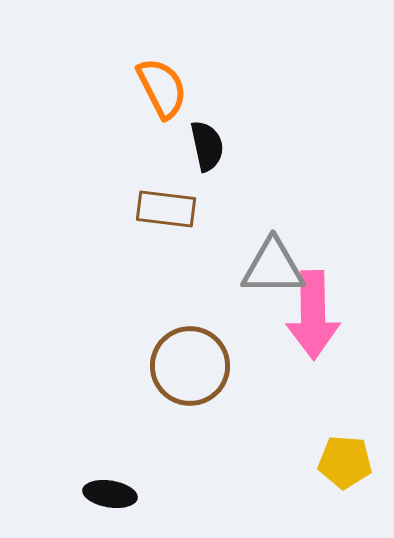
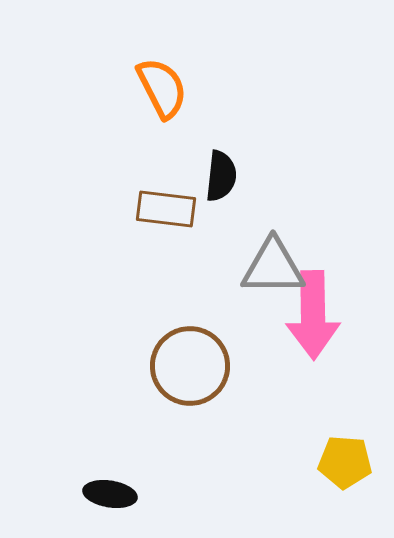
black semicircle: moved 14 px right, 30 px down; rotated 18 degrees clockwise
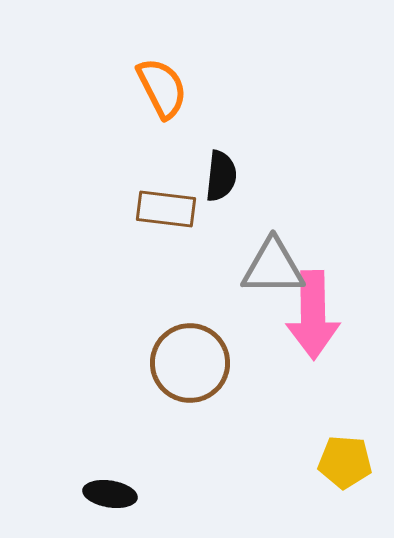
brown circle: moved 3 px up
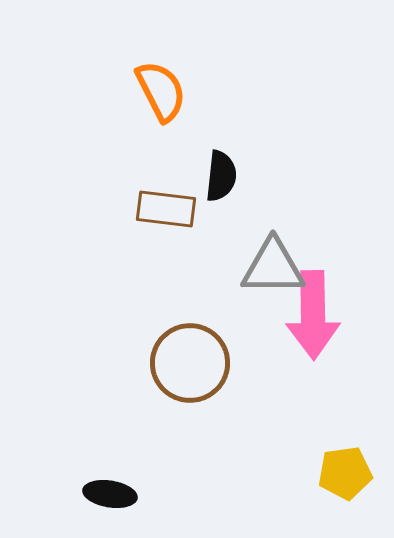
orange semicircle: moved 1 px left, 3 px down
yellow pentagon: moved 11 px down; rotated 12 degrees counterclockwise
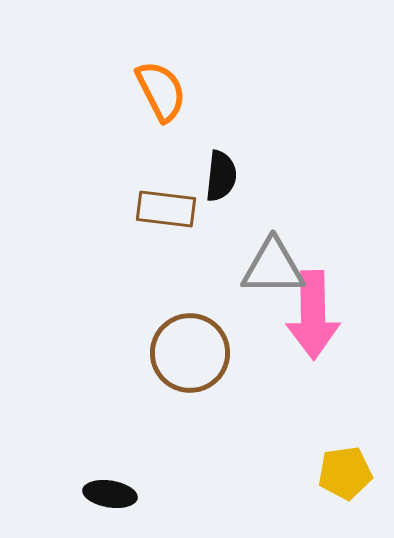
brown circle: moved 10 px up
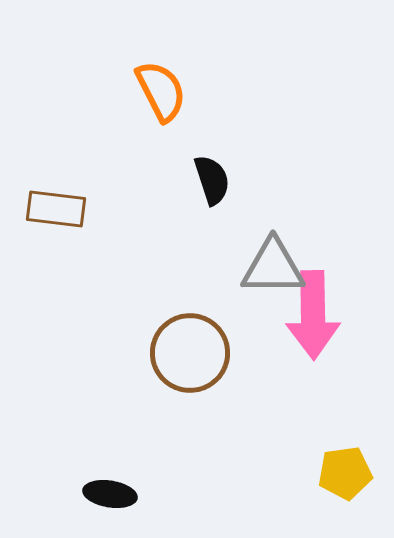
black semicircle: moved 9 px left, 4 px down; rotated 24 degrees counterclockwise
brown rectangle: moved 110 px left
